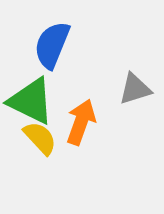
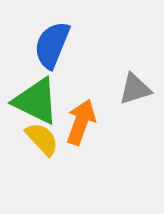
green triangle: moved 5 px right
yellow semicircle: moved 2 px right, 1 px down
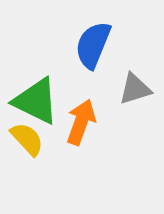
blue semicircle: moved 41 px right
yellow semicircle: moved 15 px left
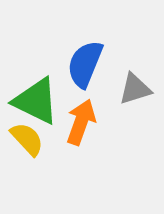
blue semicircle: moved 8 px left, 19 px down
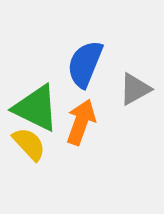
gray triangle: rotated 12 degrees counterclockwise
green triangle: moved 7 px down
yellow semicircle: moved 2 px right, 5 px down
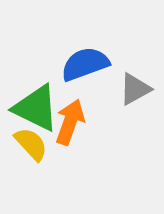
blue semicircle: rotated 48 degrees clockwise
orange arrow: moved 11 px left
yellow semicircle: moved 2 px right
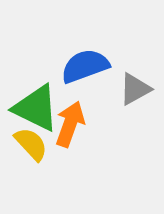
blue semicircle: moved 2 px down
orange arrow: moved 2 px down
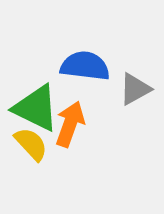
blue semicircle: rotated 27 degrees clockwise
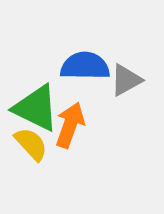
blue semicircle: rotated 6 degrees counterclockwise
gray triangle: moved 9 px left, 9 px up
orange arrow: moved 1 px down
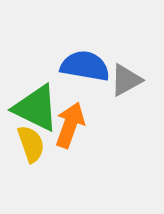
blue semicircle: rotated 9 degrees clockwise
yellow semicircle: rotated 24 degrees clockwise
